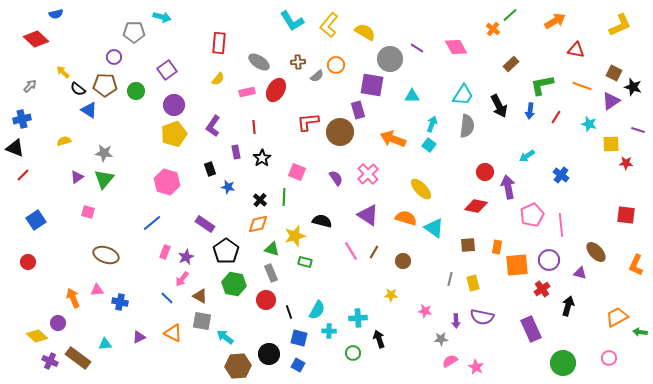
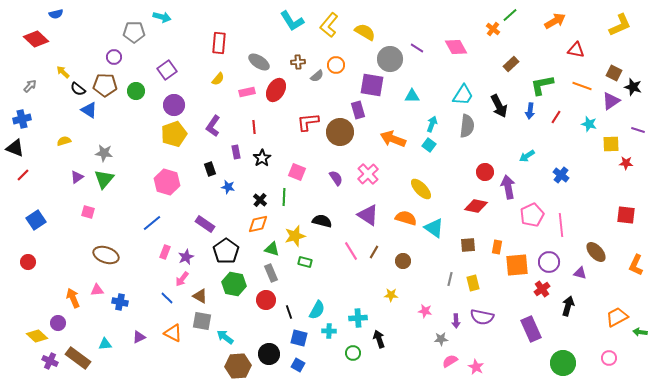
purple circle at (549, 260): moved 2 px down
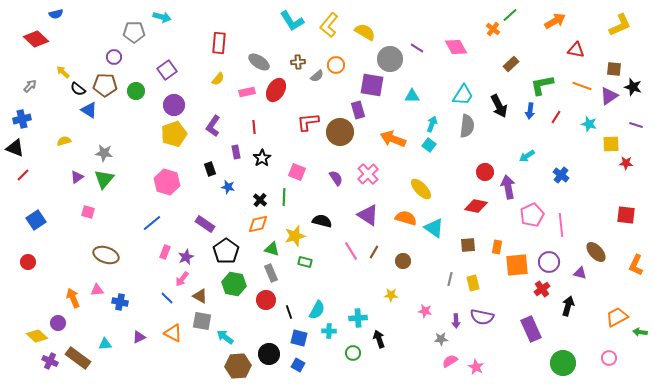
brown square at (614, 73): moved 4 px up; rotated 21 degrees counterclockwise
purple triangle at (611, 101): moved 2 px left, 5 px up
purple line at (638, 130): moved 2 px left, 5 px up
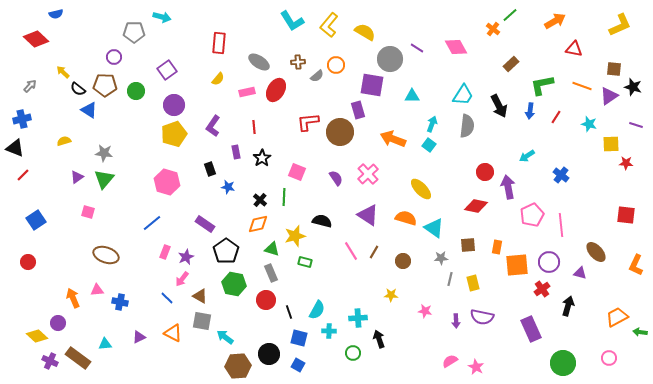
red triangle at (576, 50): moved 2 px left, 1 px up
gray star at (441, 339): moved 81 px up
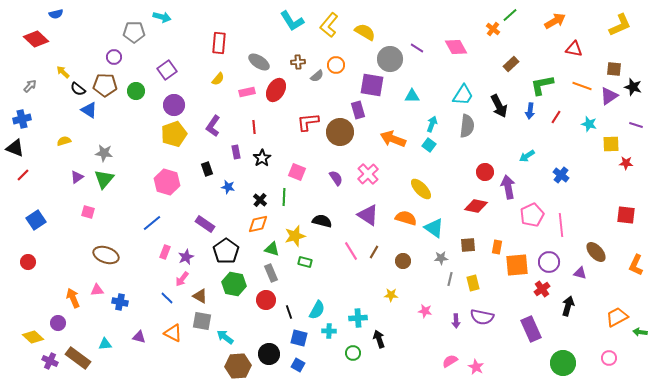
black rectangle at (210, 169): moved 3 px left
yellow diamond at (37, 336): moved 4 px left, 1 px down
purple triangle at (139, 337): rotated 40 degrees clockwise
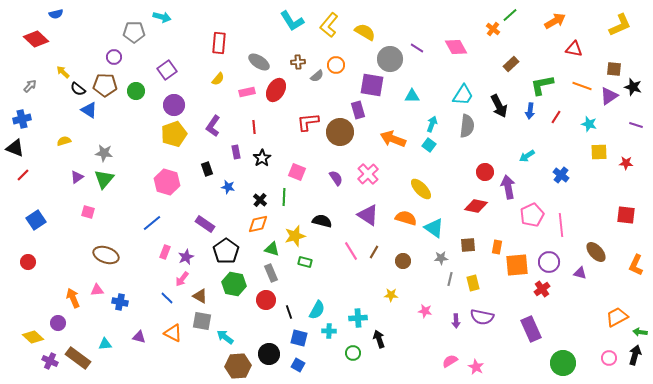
yellow square at (611, 144): moved 12 px left, 8 px down
black arrow at (568, 306): moved 67 px right, 49 px down
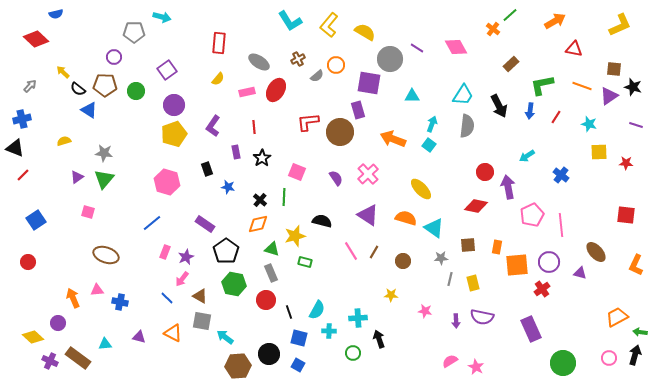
cyan L-shape at (292, 21): moved 2 px left
brown cross at (298, 62): moved 3 px up; rotated 24 degrees counterclockwise
purple square at (372, 85): moved 3 px left, 2 px up
